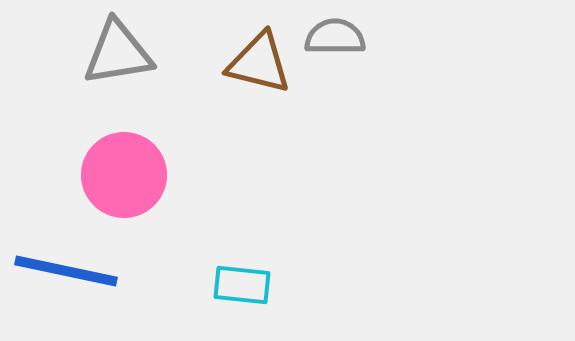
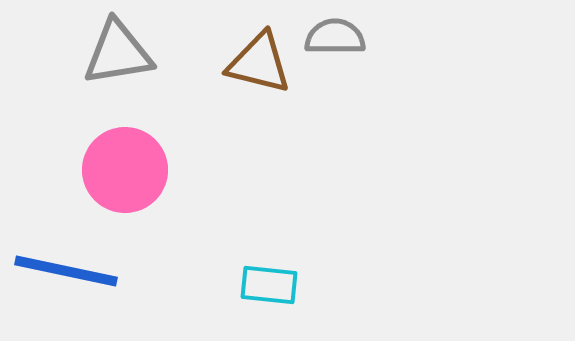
pink circle: moved 1 px right, 5 px up
cyan rectangle: moved 27 px right
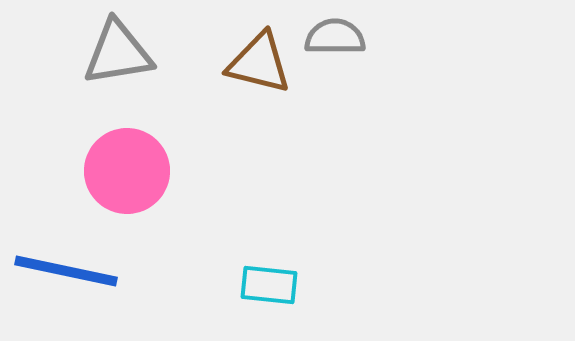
pink circle: moved 2 px right, 1 px down
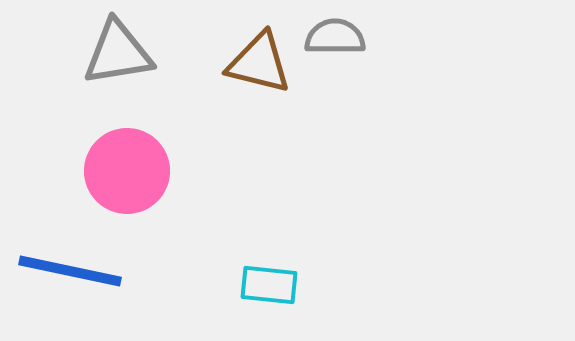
blue line: moved 4 px right
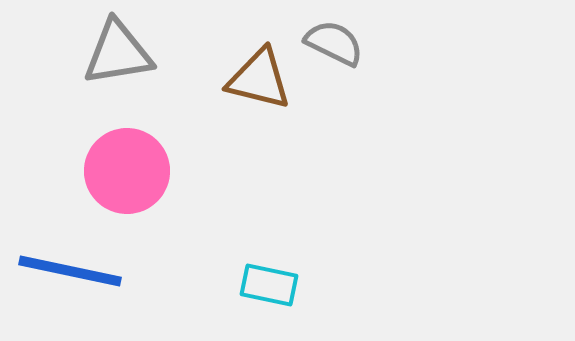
gray semicircle: moved 1 px left, 6 px down; rotated 26 degrees clockwise
brown triangle: moved 16 px down
cyan rectangle: rotated 6 degrees clockwise
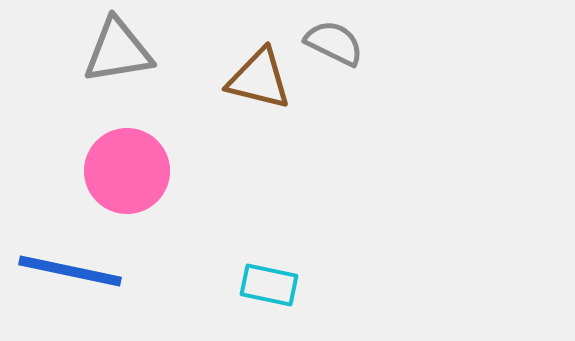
gray triangle: moved 2 px up
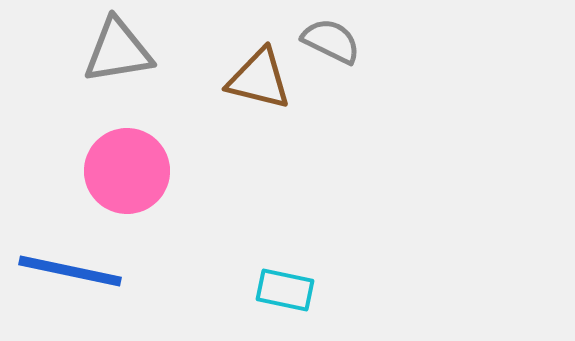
gray semicircle: moved 3 px left, 2 px up
cyan rectangle: moved 16 px right, 5 px down
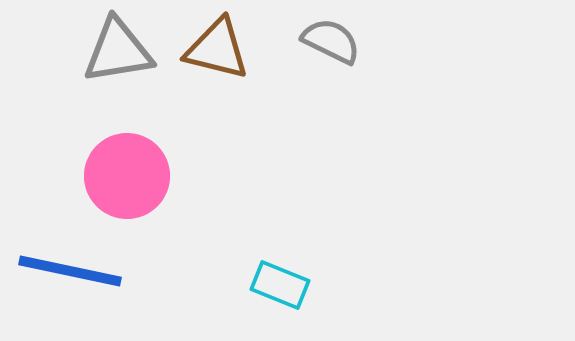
brown triangle: moved 42 px left, 30 px up
pink circle: moved 5 px down
cyan rectangle: moved 5 px left, 5 px up; rotated 10 degrees clockwise
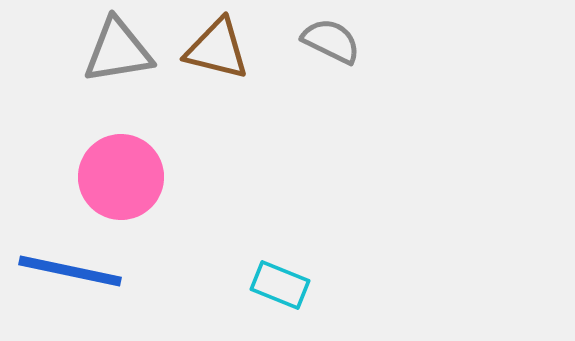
pink circle: moved 6 px left, 1 px down
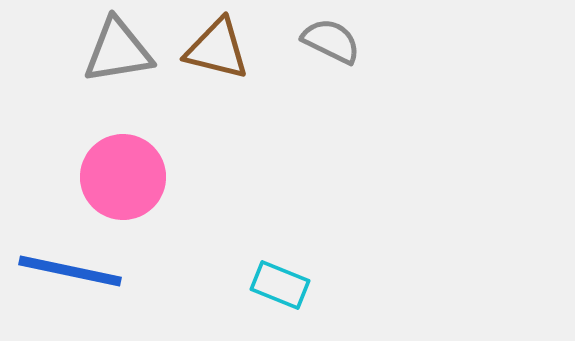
pink circle: moved 2 px right
